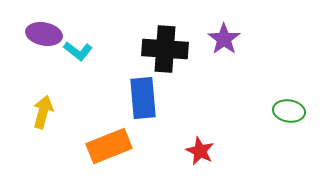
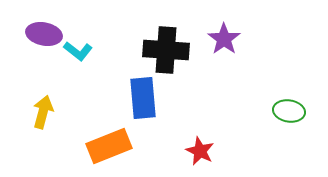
black cross: moved 1 px right, 1 px down
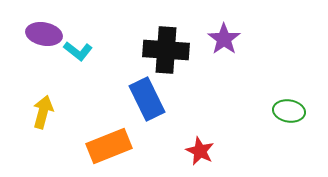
blue rectangle: moved 4 px right, 1 px down; rotated 21 degrees counterclockwise
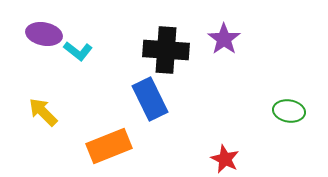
blue rectangle: moved 3 px right
yellow arrow: rotated 60 degrees counterclockwise
red star: moved 25 px right, 8 px down
